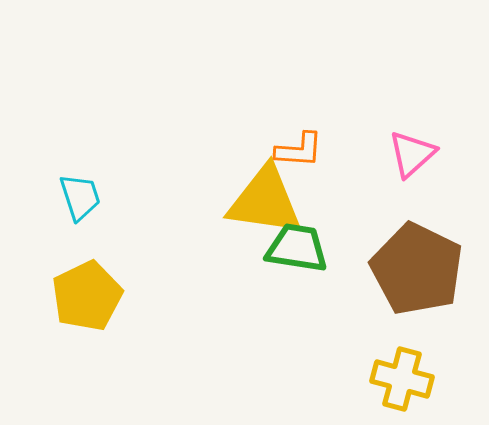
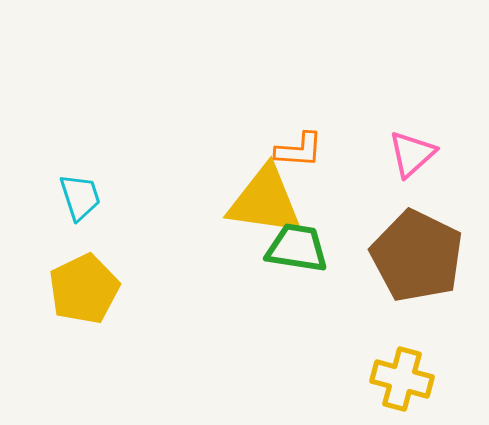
brown pentagon: moved 13 px up
yellow pentagon: moved 3 px left, 7 px up
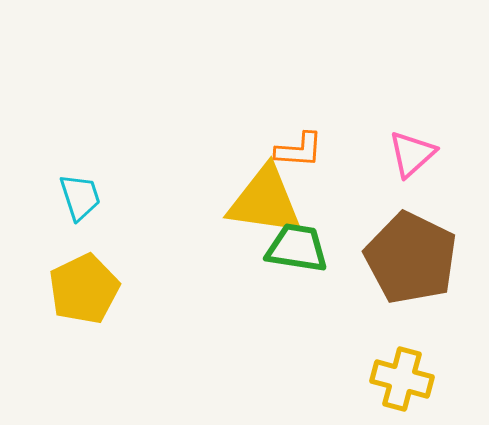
brown pentagon: moved 6 px left, 2 px down
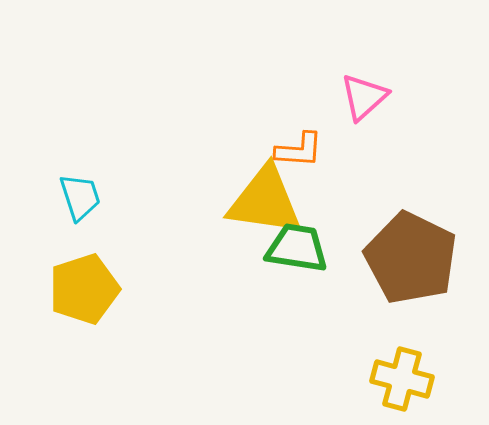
pink triangle: moved 48 px left, 57 px up
yellow pentagon: rotated 8 degrees clockwise
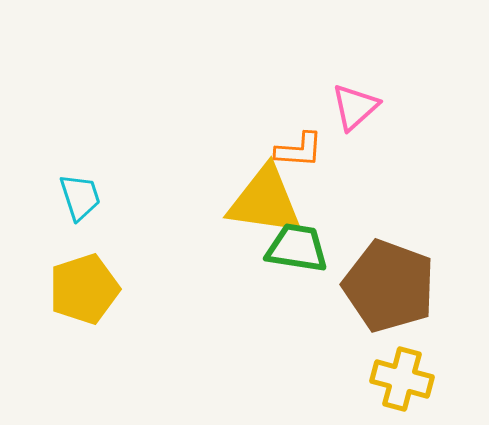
pink triangle: moved 9 px left, 10 px down
brown pentagon: moved 22 px left, 28 px down; rotated 6 degrees counterclockwise
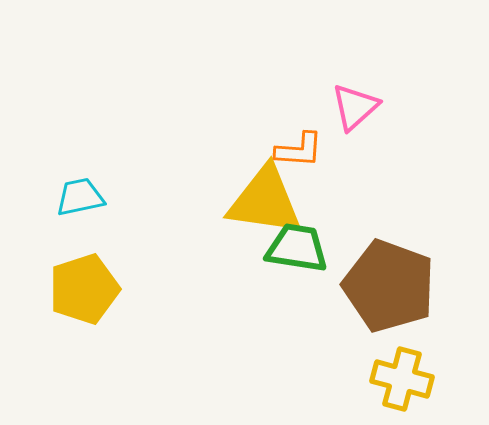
cyan trapezoid: rotated 84 degrees counterclockwise
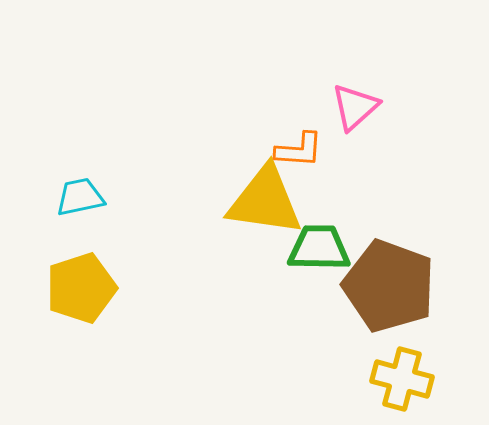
green trapezoid: moved 22 px right; rotated 8 degrees counterclockwise
yellow pentagon: moved 3 px left, 1 px up
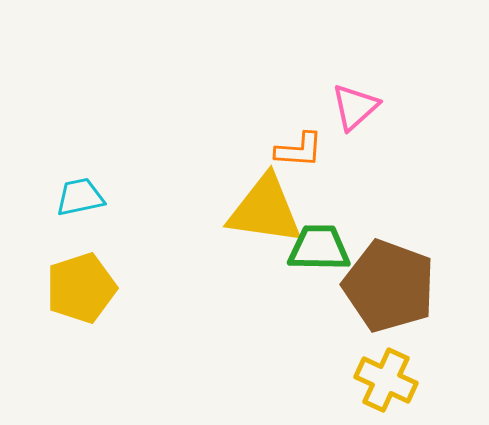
yellow triangle: moved 9 px down
yellow cross: moved 16 px left, 1 px down; rotated 10 degrees clockwise
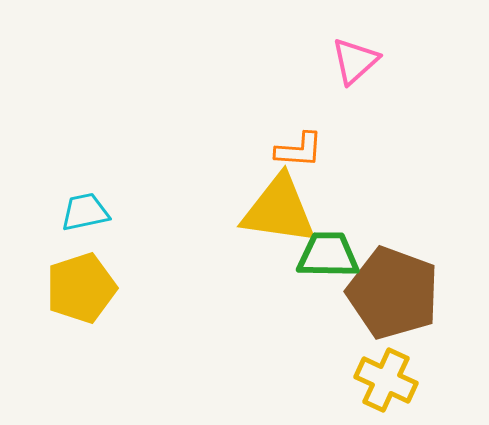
pink triangle: moved 46 px up
cyan trapezoid: moved 5 px right, 15 px down
yellow triangle: moved 14 px right
green trapezoid: moved 9 px right, 7 px down
brown pentagon: moved 4 px right, 7 px down
